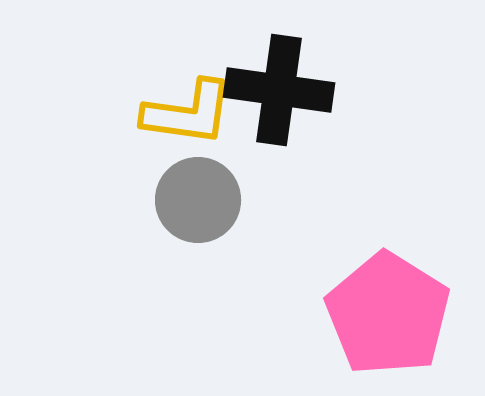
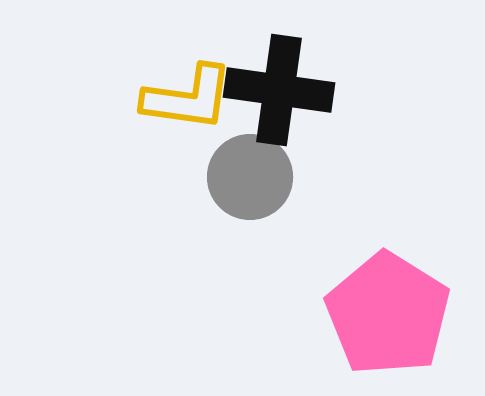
yellow L-shape: moved 15 px up
gray circle: moved 52 px right, 23 px up
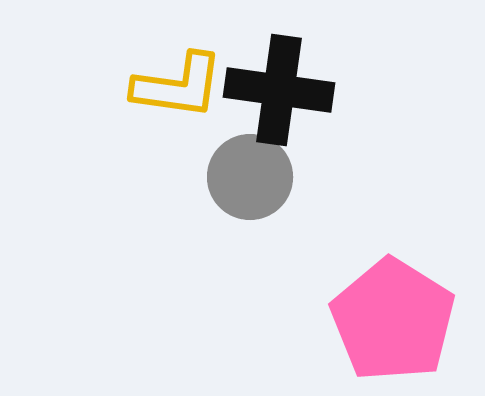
yellow L-shape: moved 10 px left, 12 px up
pink pentagon: moved 5 px right, 6 px down
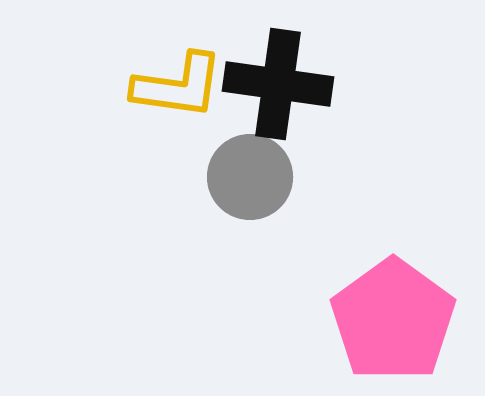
black cross: moved 1 px left, 6 px up
pink pentagon: rotated 4 degrees clockwise
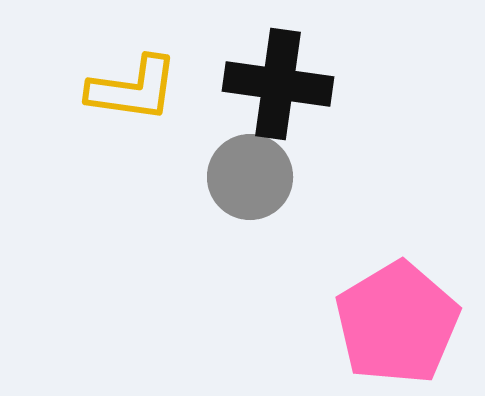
yellow L-shape: moved 45 px left, 3 px down
pink pentagon: moved 4 px right, 3 px down; rotated 5 degrees clockwise
